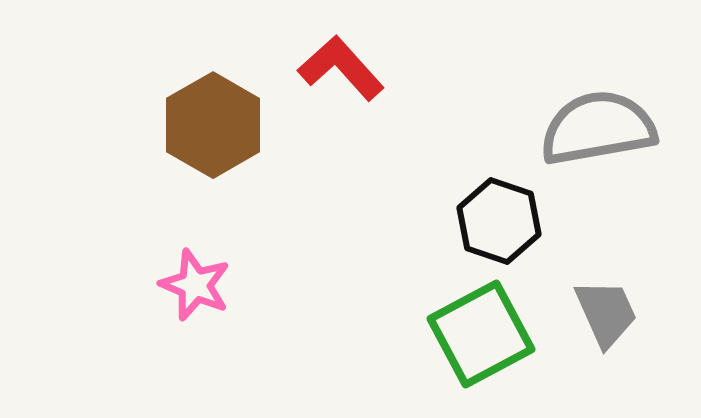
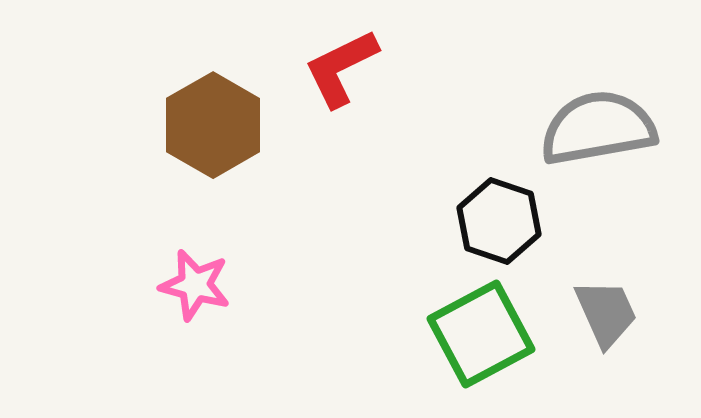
red L-shape: rotated 74 degrees counterclockwise
pink star: rotated 8 degrees counterclockwise
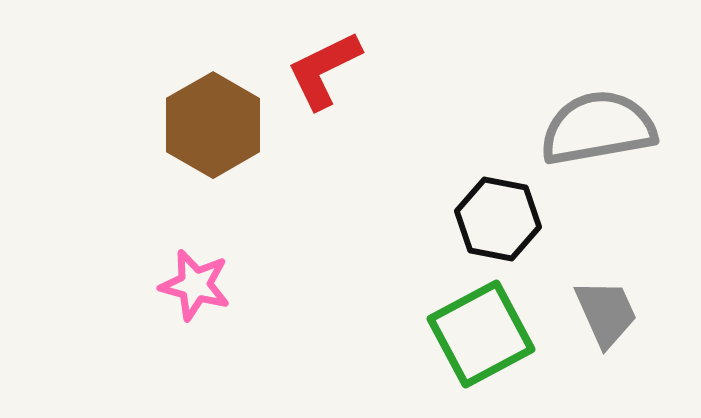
red L-shape: moved 17 px left, 2 px down
black hexagon: moved 1 px left, 2 px up; rotated 8 degrees counterclockwise
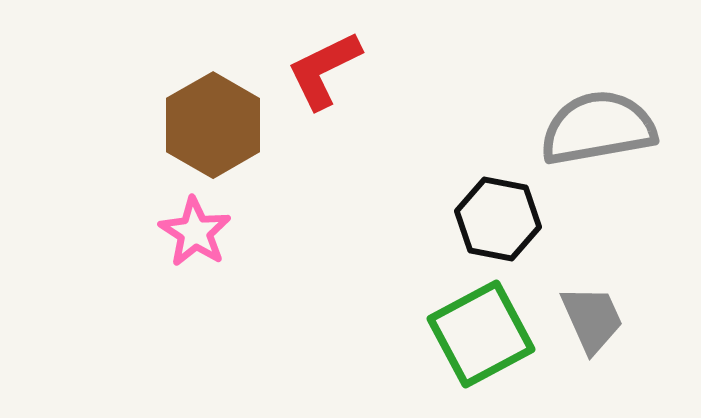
pink star: moved 53 px up; rotated 18 degrees clockwise
gray trapezoid: moved 14 px left, 6 px down
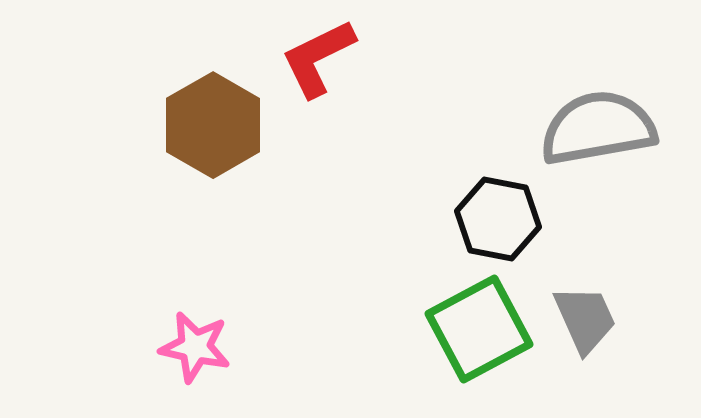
red L-shape: moved 6 px left, 12 px up
pink star: moved 115 px down; rotated 20 degrees counterclockwise
gray trapezoid: moved 7 px left
green square: moved 2 px left, 5 px up
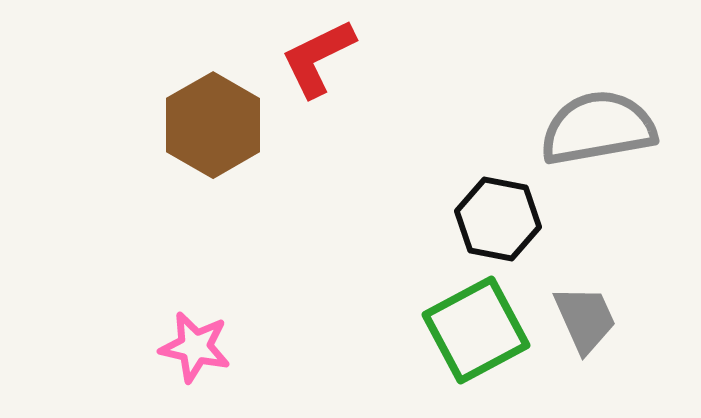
green square: moved 3 px left, 1 px down
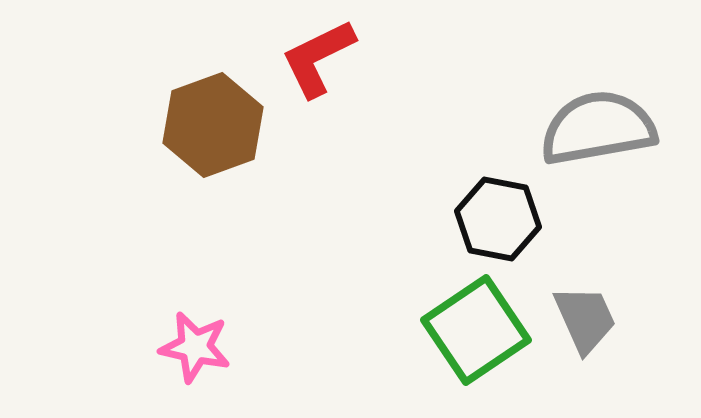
brown hexagon: rotated 10 degrees clockwise
green square: rotated 6 degrees counterclockwise
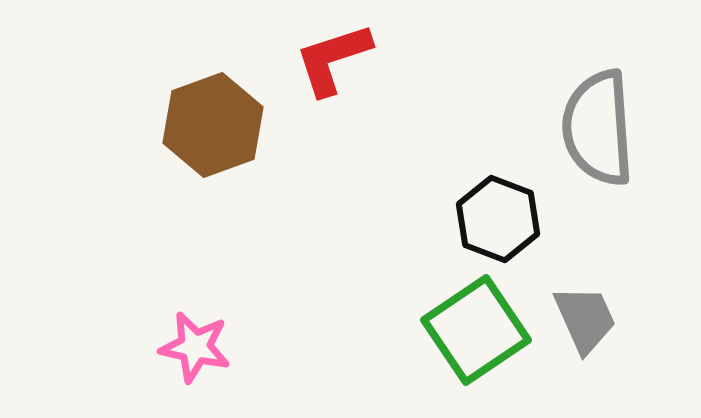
red L-shape: moved 15 px right, 1 px down; rotated 8 degrees clockwise
gray semicircle: rotated 84 degrees counterclockwise
black hexagon: rotated 10 degrees clockwise
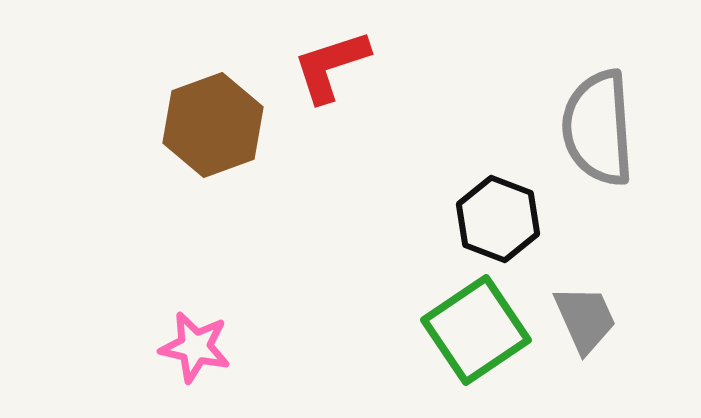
red L-shape: moved 2 px left, 7 px down
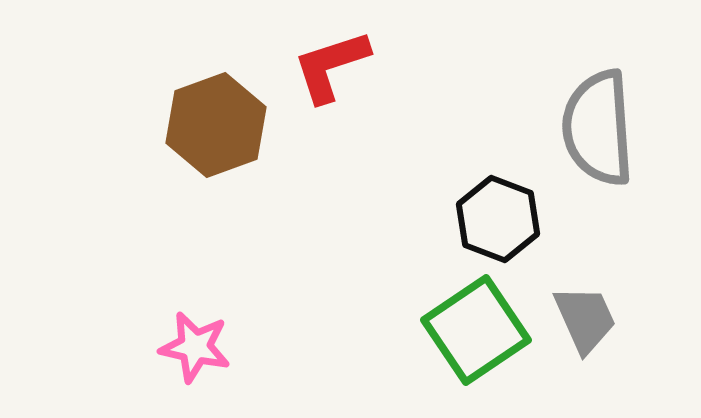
brown hexagon: moved 3 px right
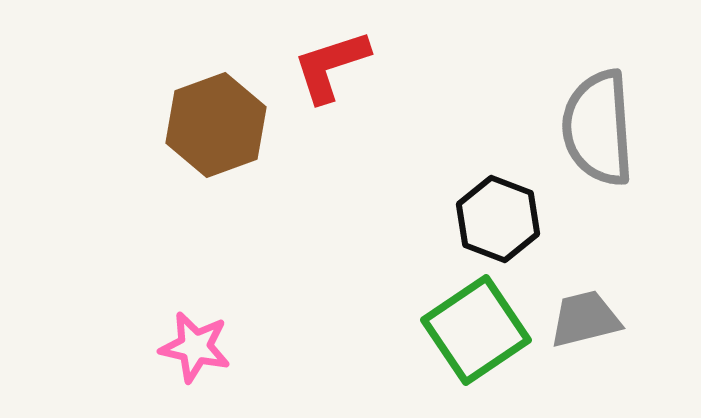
gray trapezoid: rotated 80 degrees counterclockwise
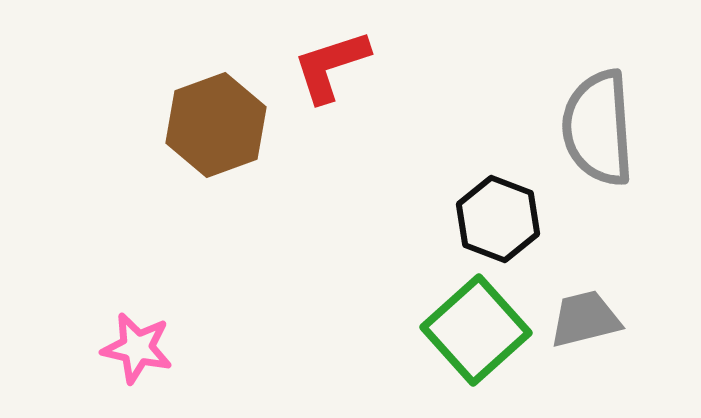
green square: rotated 8 degrees counterclockwise
pink star: moved 58 px left, 1 px down
